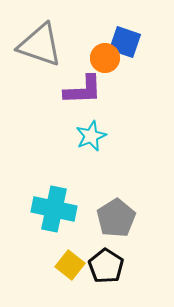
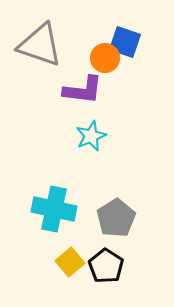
purple L-shape: rotated 9 degrees clockwise
yellow square: moved 3 px up; rotated 12 degrees clockwise
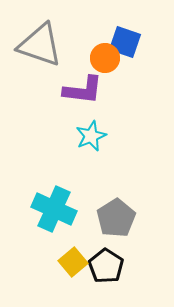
cyan cross: rotated 12 degrees clockwise
yellow square: moved 3 px right
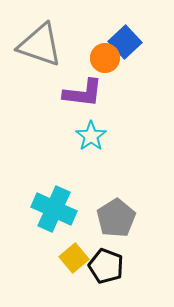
blue square: rotated 28 degrees clockwise
purple L-shape: moved 3 px down
cyan star: rotated 12 degrees counterclockwise
yellow square: moved 1 px right, 4 px up
black pentagon: rotated 12 degrees counterclockwise
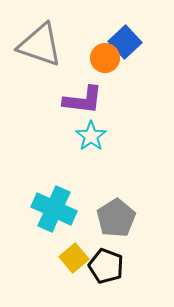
purple L-shape: moved 7 px down
